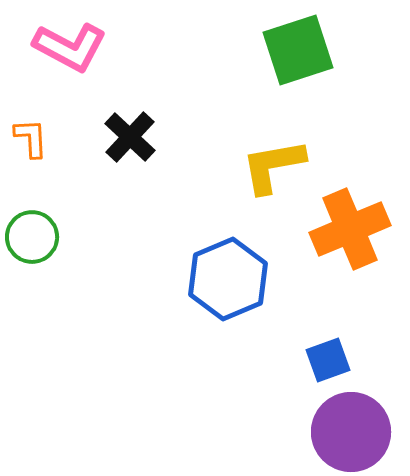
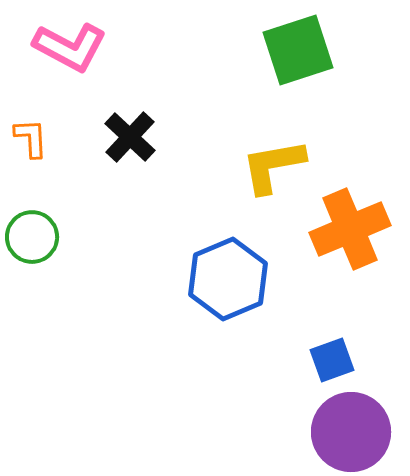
blue square: moved 4 px right
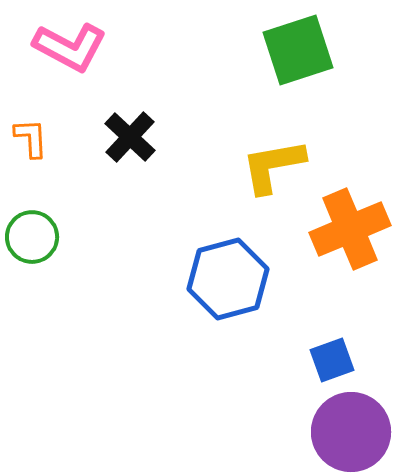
blue hexagon: rotated 8 degrees clockwise
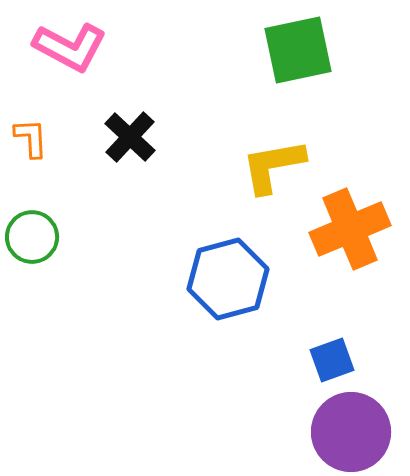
green square: rotated 6 degrees clockwise
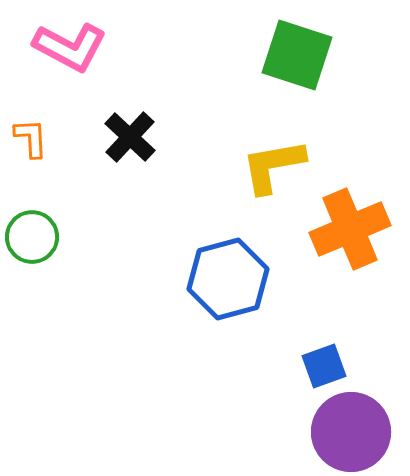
green square: moved 1 px left, 5 px down; rotated 30 degrees clockwise
blue square: moved 8 px left, 6 px down
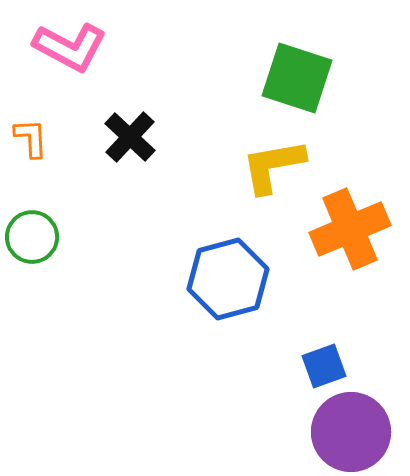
green square: moved 23 px down
